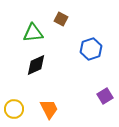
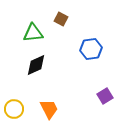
blue hexagon: rotated 10 degrees clockwise
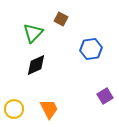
green triangle: rotated 40 degrees counterclockwise
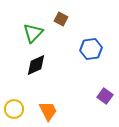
purple square: rotated 21 degrees counterclockwise
orange trapezoid: moved 1 px left, 2 px down
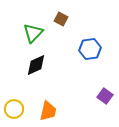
blue hexagon: moved 1 px left
orange trapezoid: rotated 40 degrees clockwise
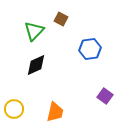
green triangle: moved 1 px right, 2 px up
orange trapezoid: moved 7 px right, 1 px down
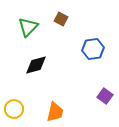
green triangle: moved 6 px left, 4 px up
blue hexagon: moved 3 px right
black diamond: rotated 10 degrees clockwise
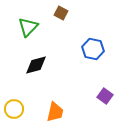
brown square: moved 6 px up
blue hexagon: rotated 20 degrees clockwise
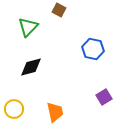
brown square: moved 2 px left, 3 px up
black diamond: moved 5 px left, 2 px down
purple square: moved 1 px left, 1 px down; rotated 21 degrees clockwise
orange trapezoid: rotated 25 degrees counterclockwise
